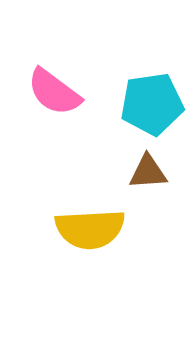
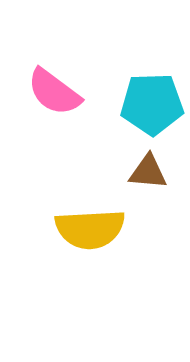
cyan pentagon: rotated 6 degrees clockwise
brown triangle: rotated 9 degrees clockwise
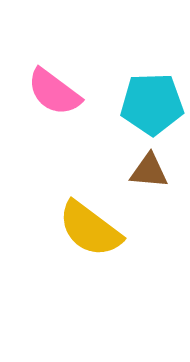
brown triangle: moved 1 px right, 1 px up
yellow semicircle: rotated 40 degrees clockwise
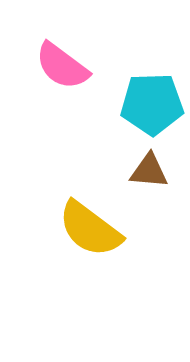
pink semicircle: moved 8 px right, 26 px up
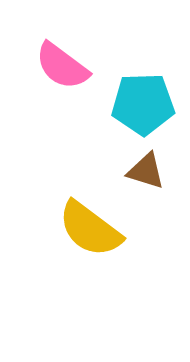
cyan pentagon: moved 9 px left
brown triangle: moved 3 px left; rotated 12 degrees clockwise
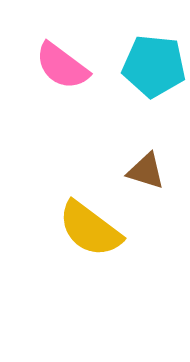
cyan pentagon: moved 11 px right, 38 px up; rotated 8 degrees clockwise
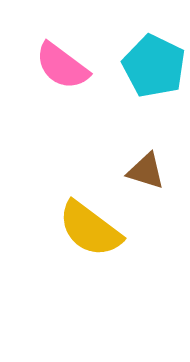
cyan pentagon: rotated 20 degrees clockwise
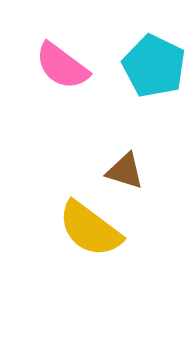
brown triangle: moved 21 px left
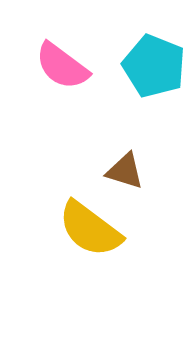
cyan pentagon: rotated 4 degrees counterclockwise
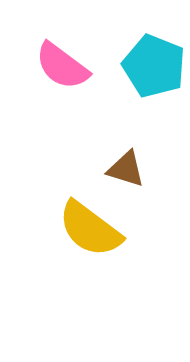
brown triangle: moved 1 px right, 2 px up
